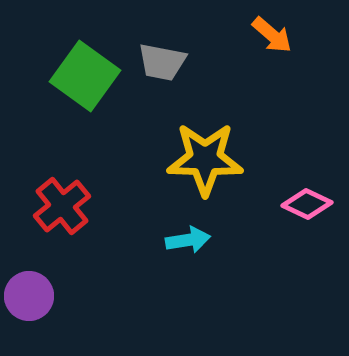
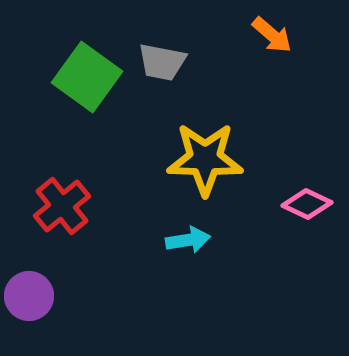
green square: moved 2 px right, 1 px down
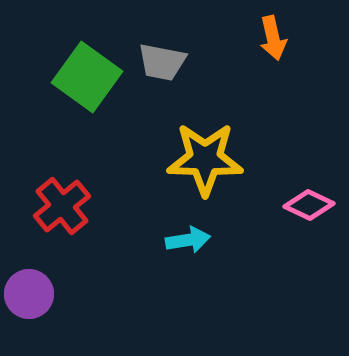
orange arrow: moved 1 px right, 3 px down; rotated 36 degrees clockwise
pink diamond: moved 2 px right, 1 px down
purple circle: moved 2 px up
